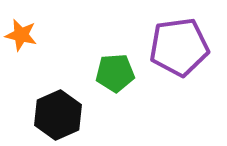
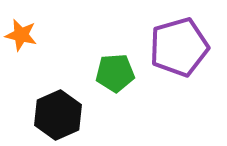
purple pentagon: rotated 8 degrees counterclockwise
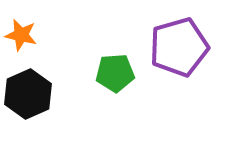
black hexagon: moved 30 px left, 21 px up
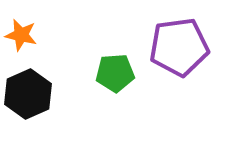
purple pentagon: rotated 8 degrees clockwise
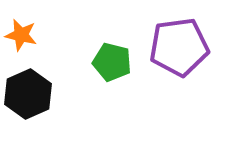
green pentagon: moved 3 px left, 11 px up; rotated 18 degrees clockwise
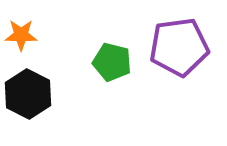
orange star: rotated 12 degrees counterclockwise
black hexagon: rotated 9 degrees counterclockwise
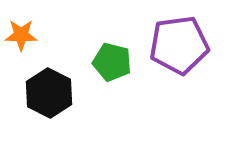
purple pentagon: moved 2 px up
black hexagon: moved 21 px right, 1 px up
